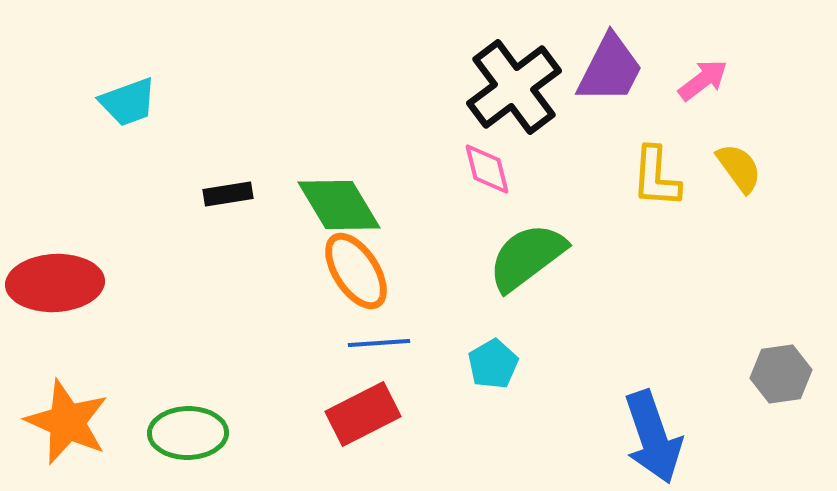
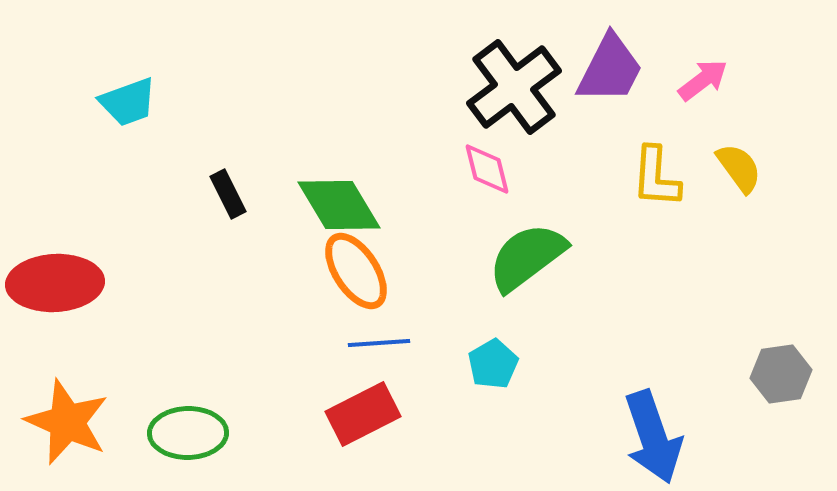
black rectangle: rotated 72 degrees clockwise
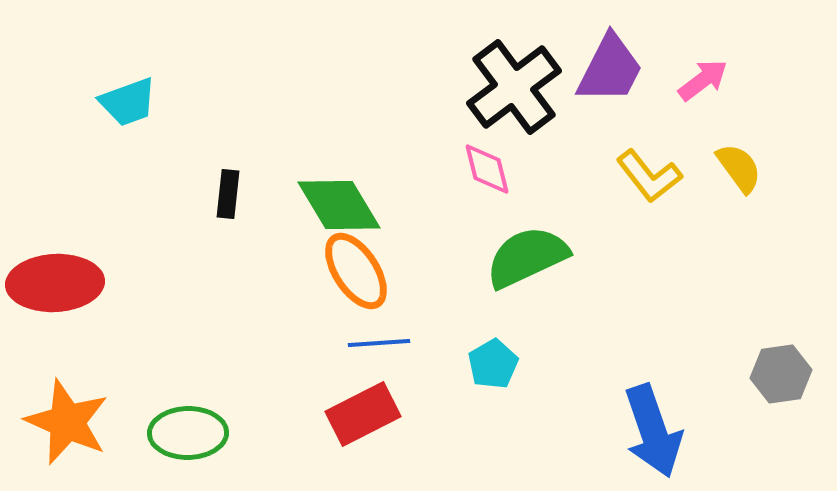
yellow L-shape: moved 7 px left, 1 px up; rotated 42 degrees counterclockwise
black rectangle: rotated 33 degrees clockwise
green semicircle: rotated 12 degrees clockwise
blue arrow: moved 6 px up
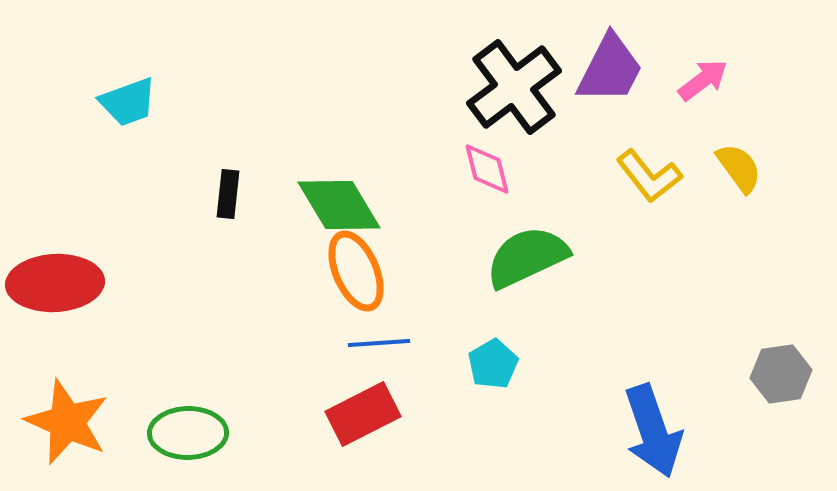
orange ellipse: rotated 10 degrees clockwise
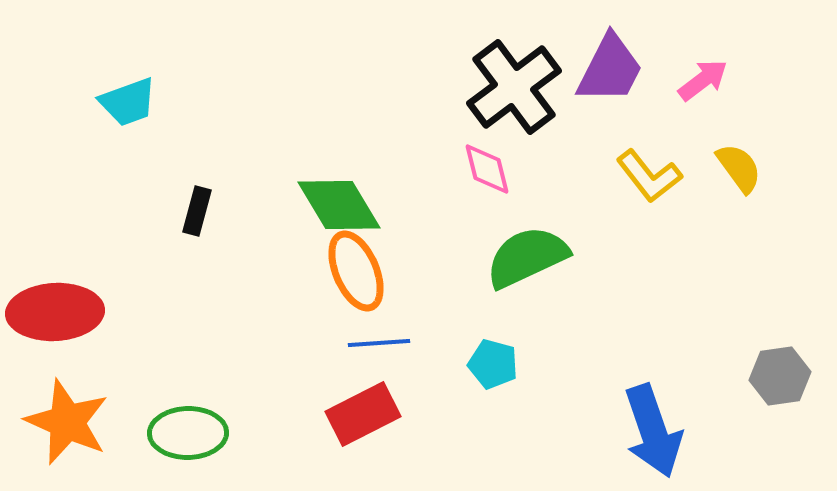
black rectangle: moved 31 px left, 17 px down; rotated 9 degrees clockwise
red ellipse: moved 29 px down
cyan pentagon: rotated 27 degrees counterclockwise
gray hexagon: moved 1 px left, 2 px down
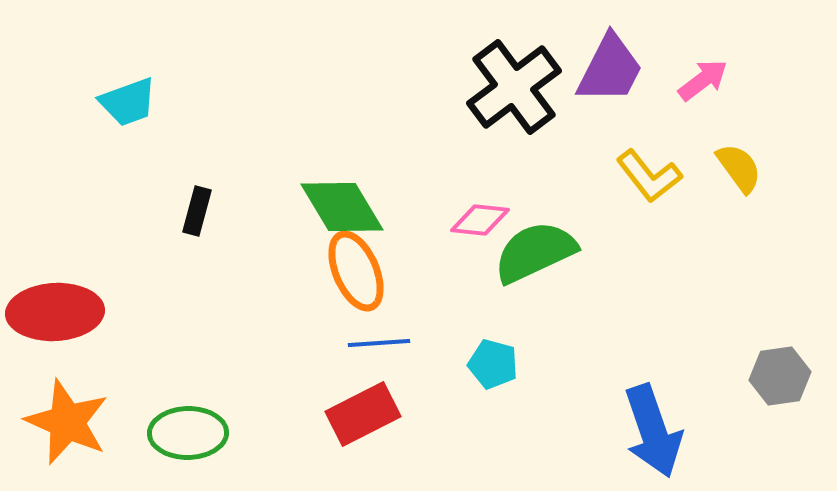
pink diamond: moved 7 px left, 51 px down; rotated 70 degrees counterclockwise
green diamond: moved 3 px right, 2 px down
green semicircle: moved 8 px right, 5 px up
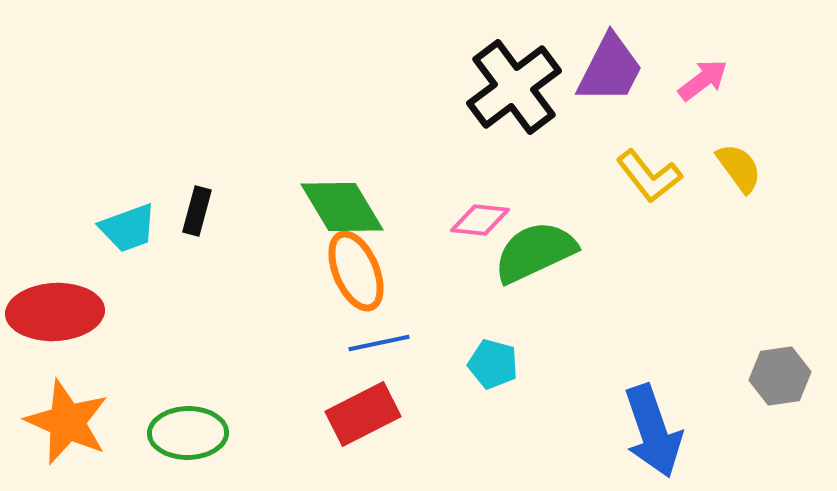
cyan trapezoid: moved 126 px down
blue line: rotated 8 degrees counterclockwise
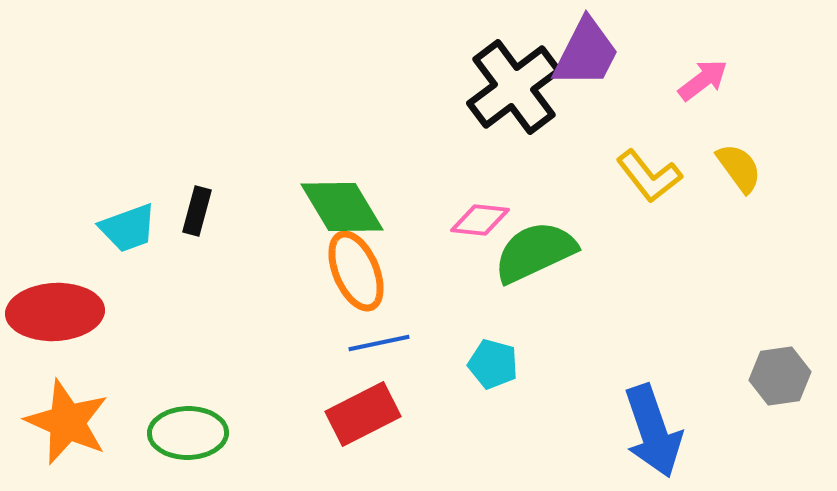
purple trapezoid: moved 24 px left, 16 px up
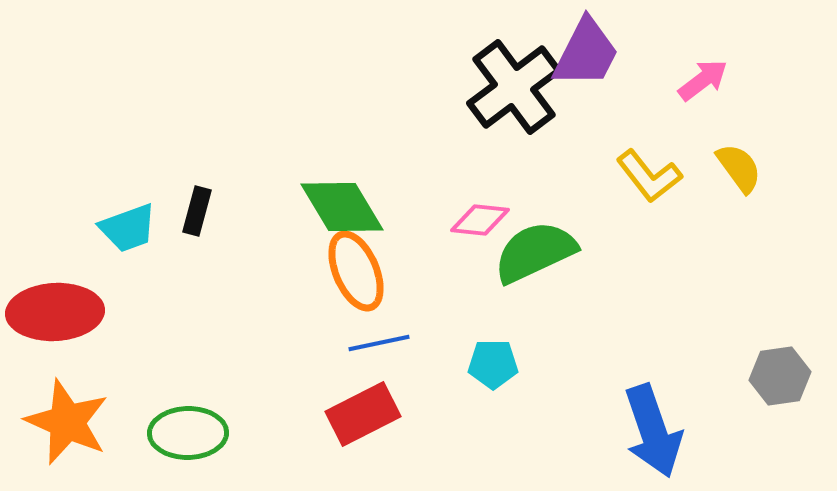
cyan pentagon: rotated 15 degrees counterclockwise
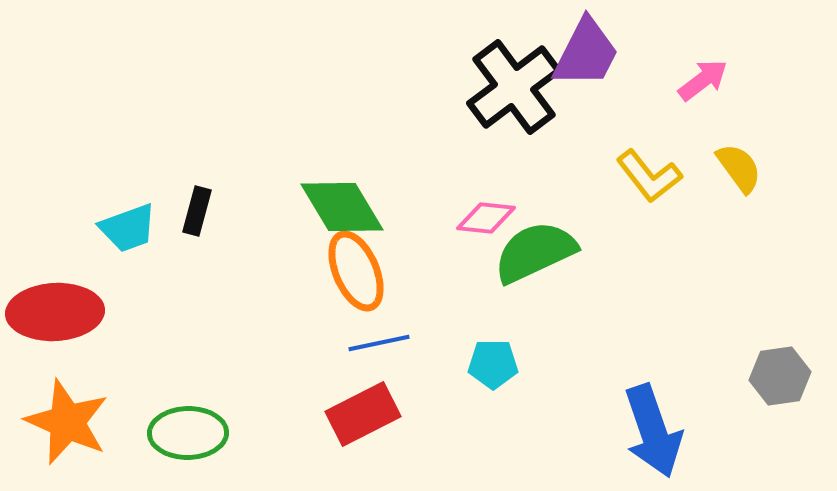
pink diamond: moved 6 px right, 2 px up
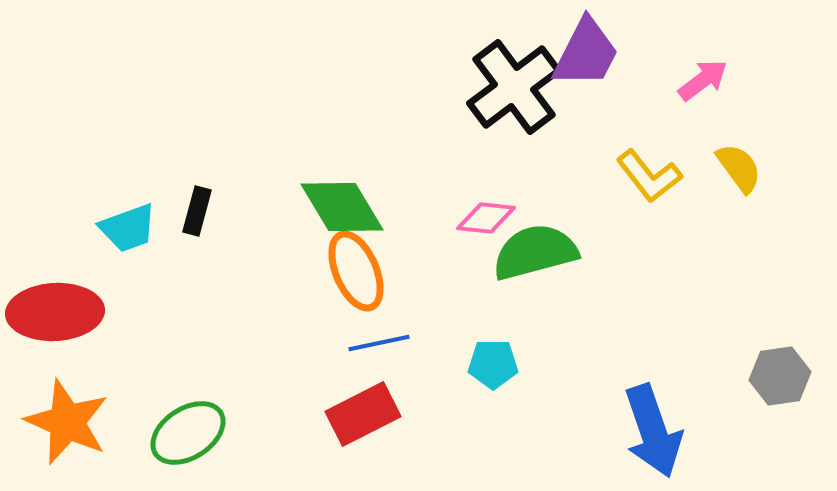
green semicircle: rotated 10 degrees clockwise
green ellipse: rotated 32 degrees counterclockwise
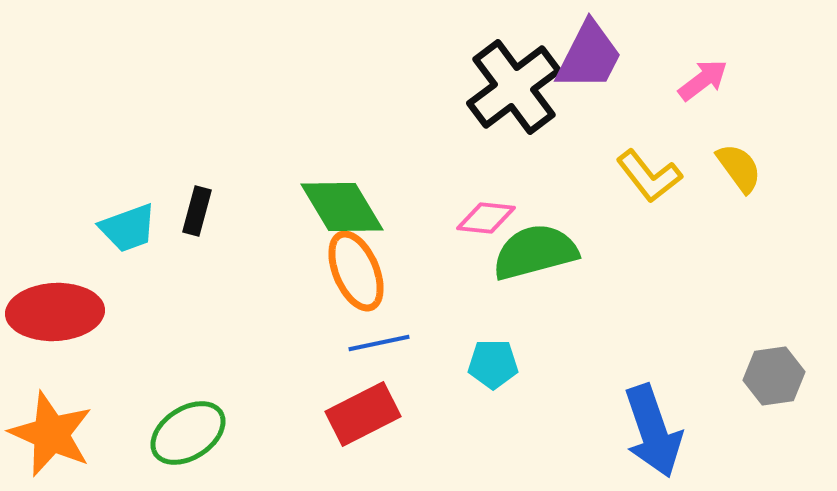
purple trapezoid: moved 3 px right, 3 px down
gray hexagon: moved 6 px left
orange star: moved 16 px left, 12 px down
